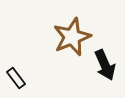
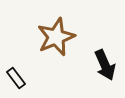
brown star: moved 16 px left
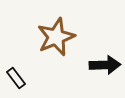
black arrow: rotated 68 degrees counterclockwise
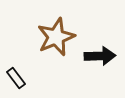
black arrow: moved 5 px left, 9 px up
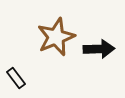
black arrow: moved 1 px left, 7 px up
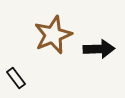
brown star: moved 3 px left, 2 px up
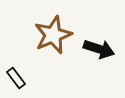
black arrow: rotated 20 degrees clockwise
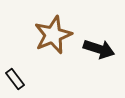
black rectangle: moved 1 px left, 1 px down
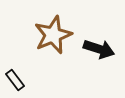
black rectangle: moved 1 px down
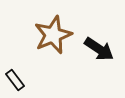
black arrow: rotated 16 degrees clockwise
